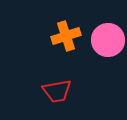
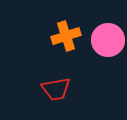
red trapezoid: moved 1 px left, 2 px up
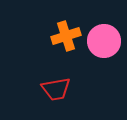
pink circle: moved 4 px left, 1 px down
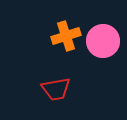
pink circle: moved 1 px left
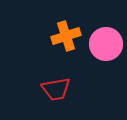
pink circle: moved 3 px right, 3 px down
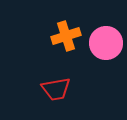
pink circle: moved 1 px up
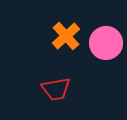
orange cross: rotated 24 degrees counterclockwise
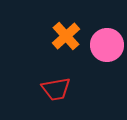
pink circle: moved 1 px right, 2 px down
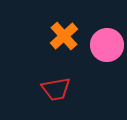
orange cross: moved 2 px left
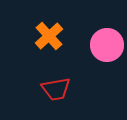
orange cross: moved 15 px left
